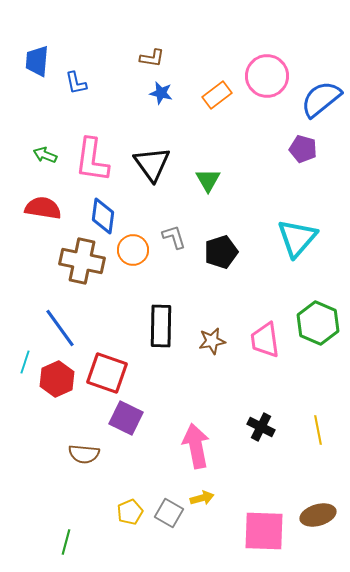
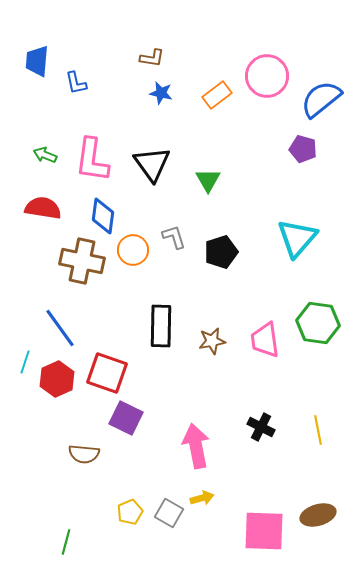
green hexagon: rotated 15 degrees counterclockwise
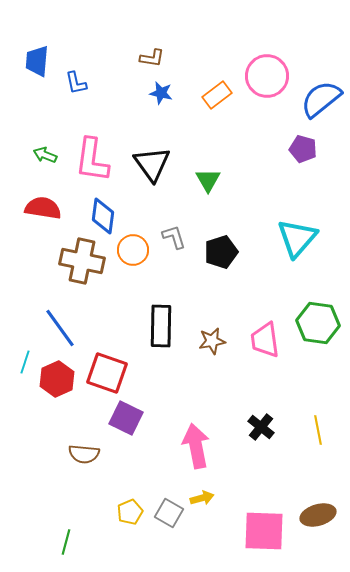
black cross: rotated 12 degrees clockwise
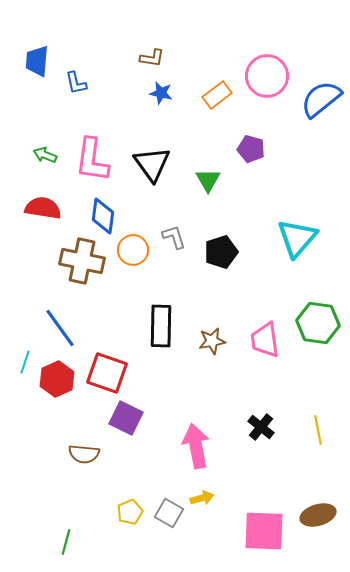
purple pentagon: moved 52 px left
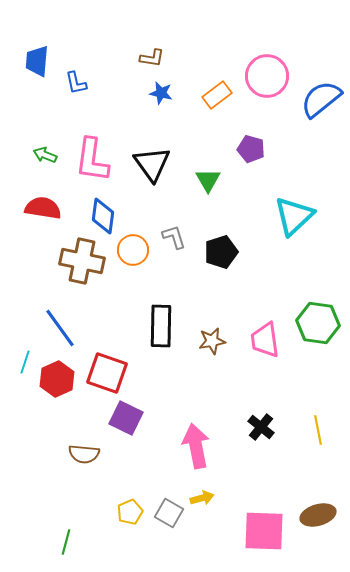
cyan triangle: moved 3 px left, 22 px up; rotated 6 degrees clockwise
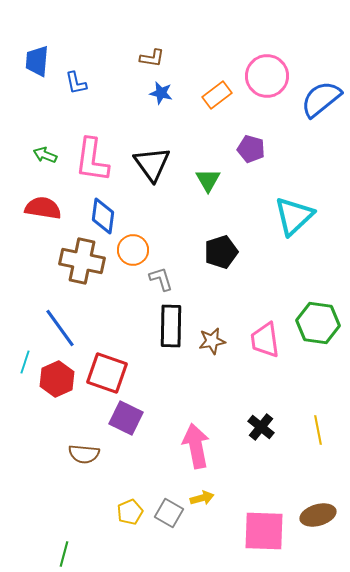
gray L-shape: moved 13 px left, 42 px down
black rectangle: moved 10 px right
green line: moved 2 px left, 12 px down
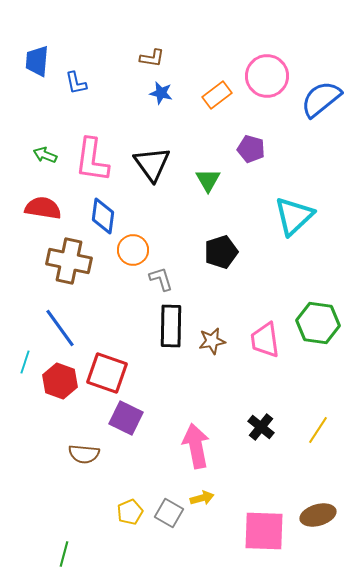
brown cross: moved 13 px left
red hexagon: moved 3 px right, 2 px down; rotated 16 degrees counterclockwise
yellow line: rotated 44 degrees clockwise
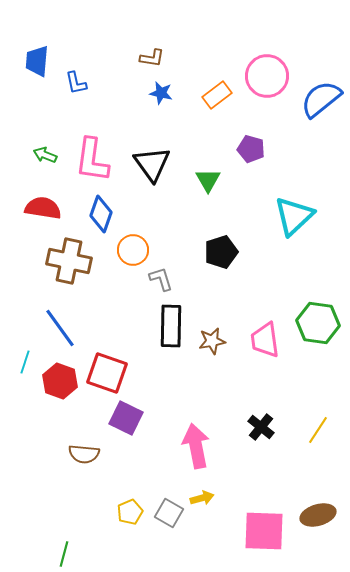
blue diamond: moved 2 px left, 2 px up; rotated 12 degrees clockwise
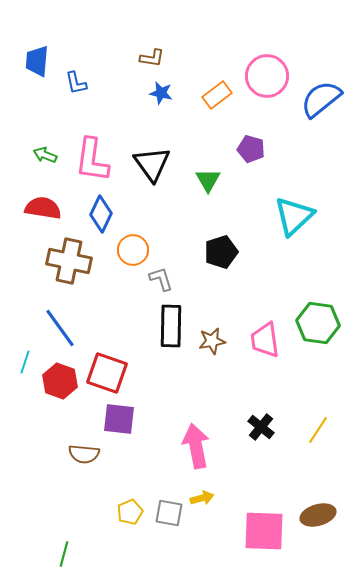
blue diamond: rotated 6 degrees clockwise
purple square: moved 7 px left, 1 px down; rotated 20 degrees counterclockwise
gray square: rotated 20 degrees counterclockwise
